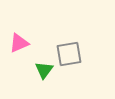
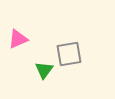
pink triangle: moved 1 px left, 4 px up
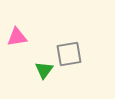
pink triangle: moved 1 px left, 2 px up; rotated 15 degrees clockwise
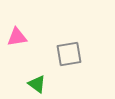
green triangle: moved 7 px left, 14 px down; rotated 30 degrees counterclockwise
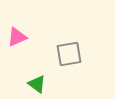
pink triangle: rotated 15 degrees counterclockwise
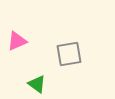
pink triangle: moved 4 px down
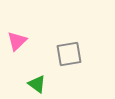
pink triangle: rotated 20 degrees counterclockwise
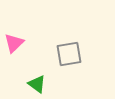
pink triangle: moved 3 px left, 2 px down
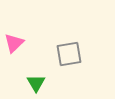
green triangle: moved 1 px left, 1 px up; rotated 24 degrees clockwise
